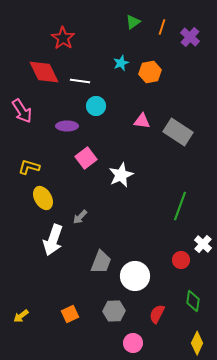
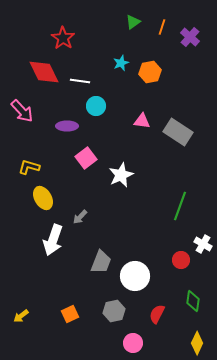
pink arrow: rotated 10 degrees counterclockwise
white cross: rotated 12 degrees counterclockwise
gray hexagon: rotated 10 degrees counterclockwise
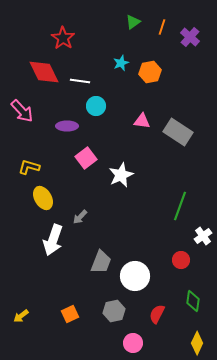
white cross: moved 8 px up; rotated 24 degrees clockwise
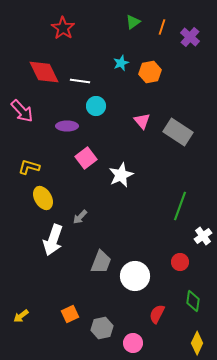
red star: moved 10 px up
pink triangle: rotated 42 degrees clockwise
red circle: moved 1 px left, 2 px down
gray hexagon: moved 12 px left, 17 px down
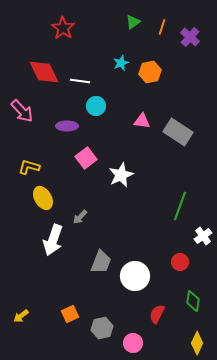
pink triangle: rotated 42 degrees counterclockwise
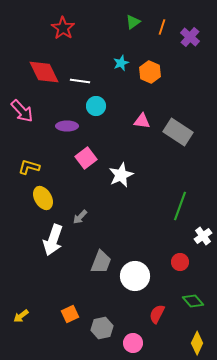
orange hexagon: rotated 25 degrees counterclockwise
green diamond: rotated 50 degrees counterclockwise
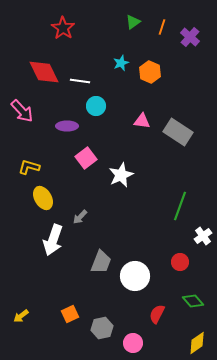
yellow diamond: rotated 30 degrees clockwise
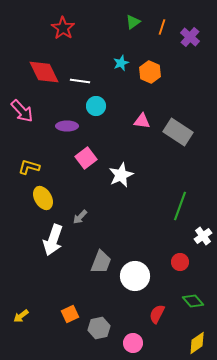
gray hexagon: moved 3 px left
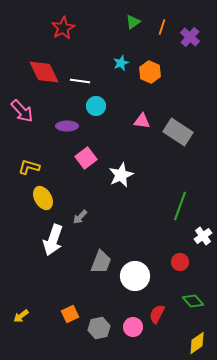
red star: rotated 10 degrees clockwise
pink circle: moved 16 px up
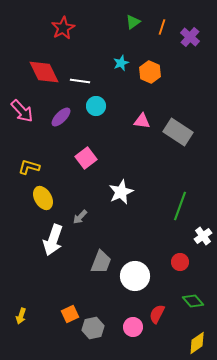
purple ellipse: moved 6 px left, 9 px up; rotated 45 degrees counterclockwise
white star: moved 17 px down
yellow arrow: rotated 35 degrees counterclockwise
gray hexagon: moved 6 px left
